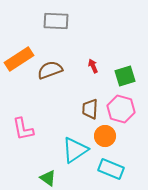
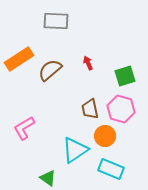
red arrow: moved 5 px left, 3 px up
brown semicircle: rotated 20 degrees counterclockwise
brown trapezoid: rotated 15 degrees counterclockwise
pink L-shape: moved 1 px right, 1 px up; rotated 70 degrees clockwise
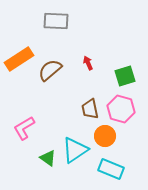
green triangle: moved 20 px up
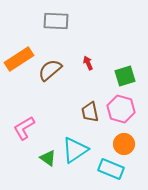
brown trapezoid: moved 3 px down
orange circle: moved 19 px right, 8 px down
